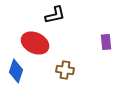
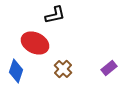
purple rectangle: moved 3 px right, 26 px down; rotated 56 degrees clockwise
brown cross: moved 2 px left, 1 px up; rotated 36 degrees clockwise
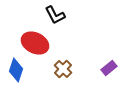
black L-shape: rotated 75 degrees clockwise
blue diamond: moved 1 px up
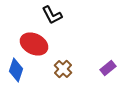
black L-shape: moved 3 px left
red ellipse: moved 1 px left, 1 px down
purple rectangle: moved 1 px left
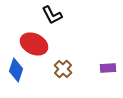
purple rectangle: rotated 35 degrees clockwise
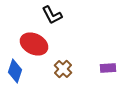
blue diamond: moved 1 px left, 1 px down
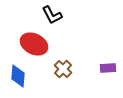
blue diamond: moved 3 px right, 5 px down; rotated 15 degrees counterclockwise
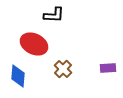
black L-shape: moved 2 px right; rotated 60 degrees counterclockwise
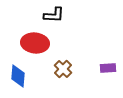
red ellipse: moved 1 px right, 1 px up; rotated 20 degrees counterclockwise
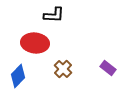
purple rectangle: rotated 42 degrees clockwise
blue diamond: rotated 40 degrees clockwise
